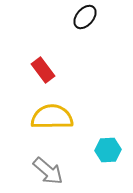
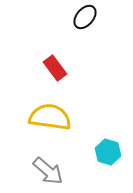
red rectangle: moved 12 px right, 2 px up
yellow semicircle: moved 2 px left; rotated 9 degrees clockwise
cyan hexagon: moved 2 px down; rotated 20 degrees clockwise
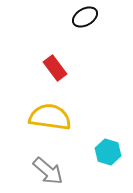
black ellipse: rotated 20 degrees clockwise
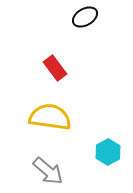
cyan hexagon: rotated 15 degrees clockwise
